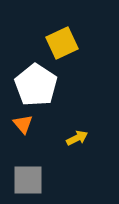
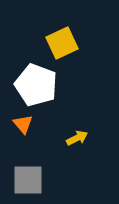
white pentagon: rotated 12 degrees counterclockwise
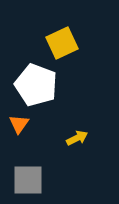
orange triangle: moved 4 px left; rotated 15 degrees clockwise
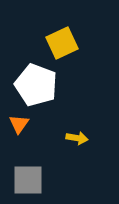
yellow arrow: rotated 35 degrees clockwise
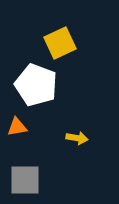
yellow square: moved 2 px left
orange triangle: moved 2 px left, 3 px down; rotated 45 degrees clockwise
gray square: moved 3 px left
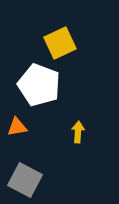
white pentagon: moved 3 px right
yellow arrow: moved 1 px right, 6 px up; rotated 95 degrees counterclockwise
gray square: rotated 28 degrees clockwise
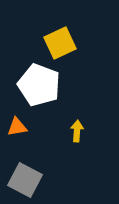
yellow arrow: moved 1 px left, 1 px up
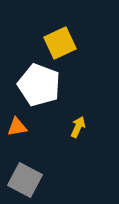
yellow arrow: moved 1 px right, 4 px up; rotated 20 degrees clockwise
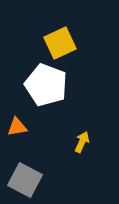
white pentagon: moved 7 px right
yellow arrow: moved 4 px right, 15 px down
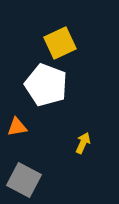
yellow arrow: moved 1 px right, 1 px down
gray square: moved 1 px left
